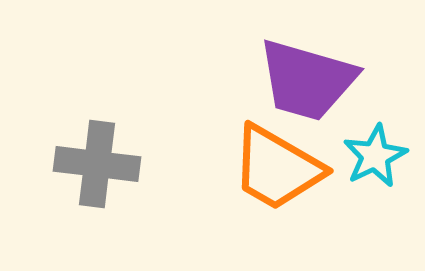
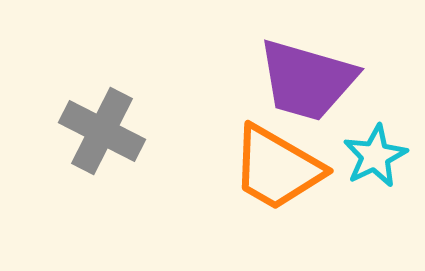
gray cross: moved 5 px right, 33 px up; rotated 20 degrees clockwise
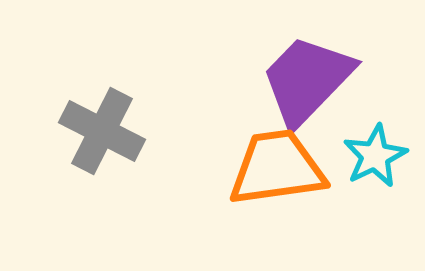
purple trapezoid: rotated 118 degrees clockwise
orange trapezoid: rotated 142 degrees clockwise
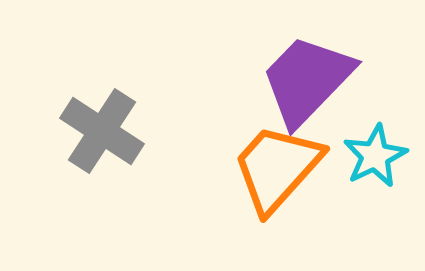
gray cross: rotated 6 degrees clockwise
orange trapezoid: rotated 40 degrees counterclockwise
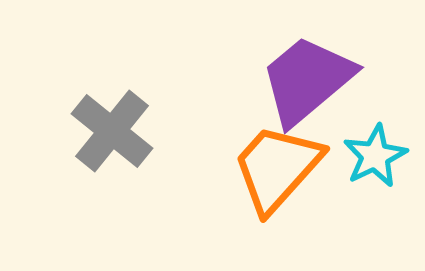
purple trapezoid: rotated 6 degrees clockwise
gray cross: moved 10 px right; rotated 6 degrees clockwise
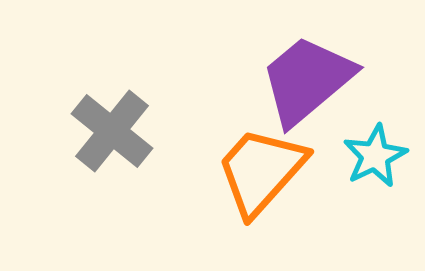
orange trapezoid: moved 16 px left, 3 px down
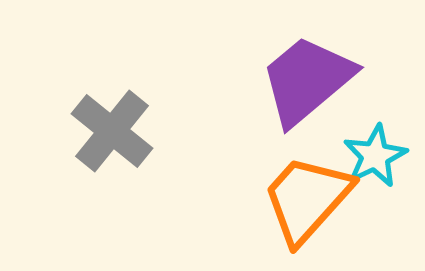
orange trapezoid: moved 46 px right, 28 px down
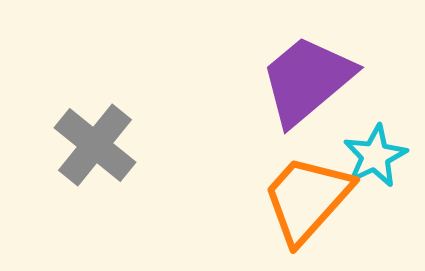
gray cross: moved 17 px left, 14 px down
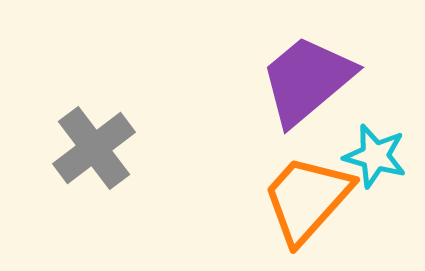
gray cross: moved 1 px left, 3 px down; rotated 14 degrees clockwise
cyan star: rotated 30 degrees counterclockwise
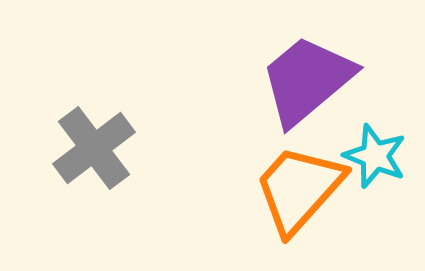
cyan star: rotated 6 degrees clockwise
orange trapezoid: moved 8 px left, 10 px up
